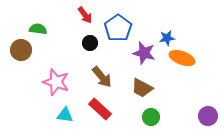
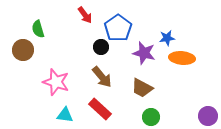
green semicircle: rotated 114 degrees counterclockwise
black circle: moved 11 px right, 4 px down
brown circle: moved 2 px right
orange ellipse: rotated 15 degrees counterclockwise
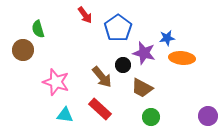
black circle: moved 22 px right, 18 px down
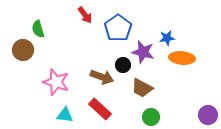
purple star: moved 1 px left, 1 px up
brown arrow: rotated 30 degrees counterclockwise
purple circle: moved 1 px up
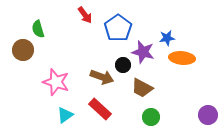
cyan triangle: rotated 42 degrees counterclockwise
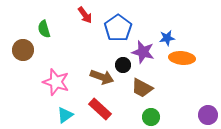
green semicircle: moved 6 px right
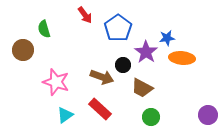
purple star: moved 3 px right; rotated 20 degrees clockwise
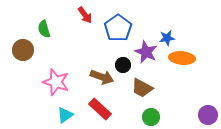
purple star: rotated 10 degrees counterclockwise
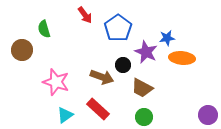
brown circle: moved 1 px left
red rectangle: moved 2 px left
green circle: moved 7 px left
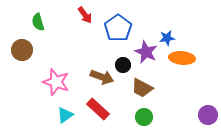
green semicircle: moved 6 px left, 7 px up
